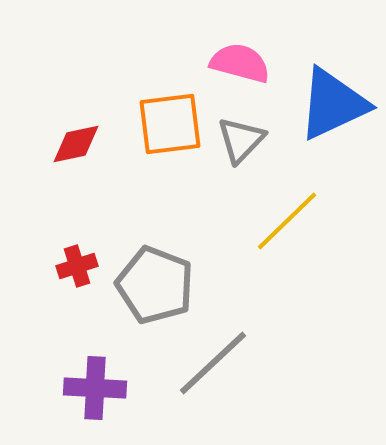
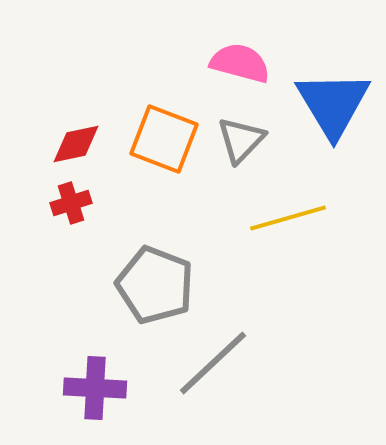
blue triangle: rotated 36 degrees counterclockwise
orange square: moved 6 px left, 15 px down; rotated 28 degrees clockwise
yellow line: moved 1 px right, 3 px up; rotated 28 degrees clockwise
red cross: moved 6 px left, 63 px up
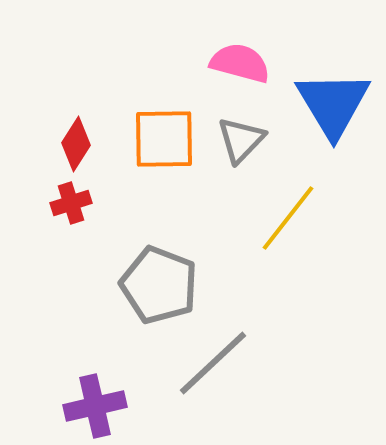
orange square: rotated 22 degrees counterclockwise
red diamond: rotated 46 degrees counterclockwise
yellow line: rotated 36 degrees counterclockwise
gray pentagon: moved 4 px right
purple cross: moved 18 px down; rotated 16 degrees counterclockwise
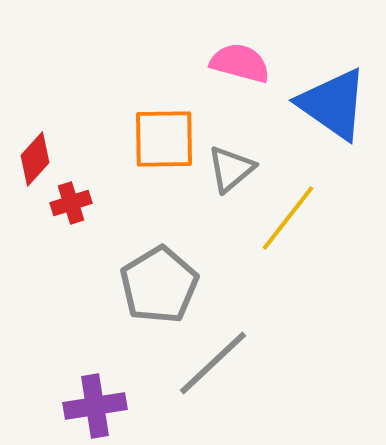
blue triangle: rotated 24 degrees counterclockwise
gray triangle: moved 10 px left, 29 px down; rotated 6 degrees clockwise
red diamond: moved 41 px left, 15 px down; rotated 10 degrees clockwise
gray pentagon: rotated 20 degrees clockwise
purple cross: rotated 4 degrees clockwise
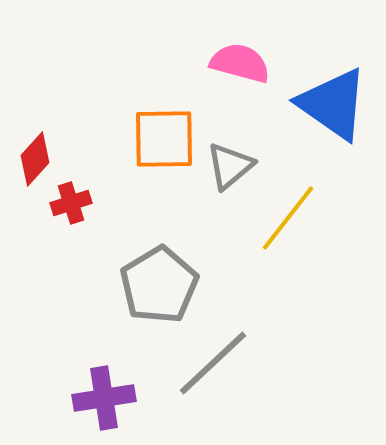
gray triangle: moved 1 px left, 3 px up
purple cross: moved 9 px right, 8 px up
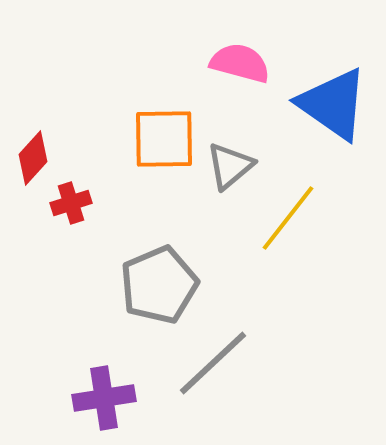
red diamond: moved 2 px left, 1 px up
gray pentagon: rotated 8 degrees clockwise
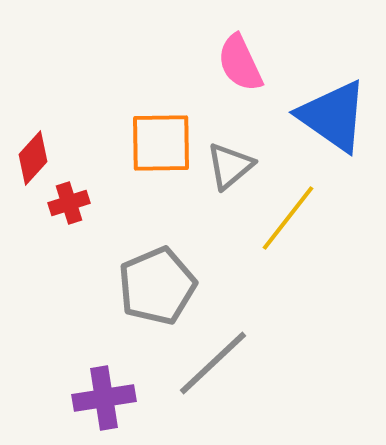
pink semicircle: rotated 130 degrees counterclockwise
blue triangle: moved 12 px down
orange square: moved 3 px left, 4 px down
red cross: moved 2 px left
gray pentagon: moved 2 px left, 1 px down
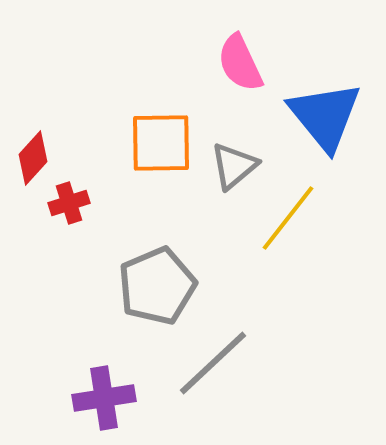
blue triangle: moved 8 px left; rotated 16 degrees clockwise
gray triangle: moved 4 px right
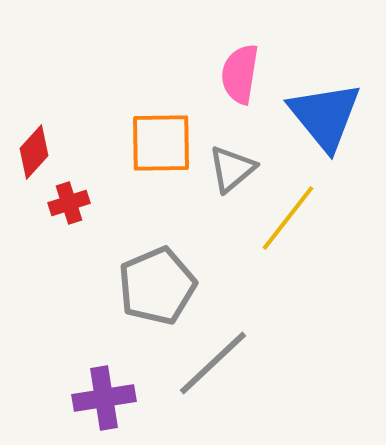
pink semicircle: moved 11 px down; rotated 34 degrees clockwise
red diamond: moved 1 px right, 6 px up
gray triangle: moved 2 px left, 3 px down
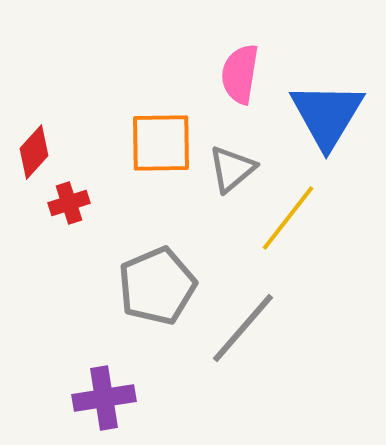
blue triangle: moved 2 px right, 1 px up; rotated 10 degrees clockwise
gray line: moved 30 px right, 35 px up; rotated 6 degrees counterclockwise
